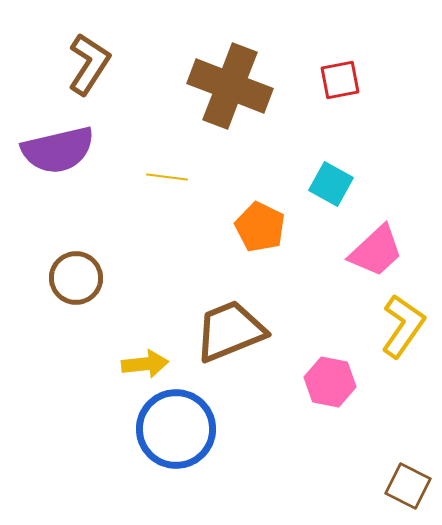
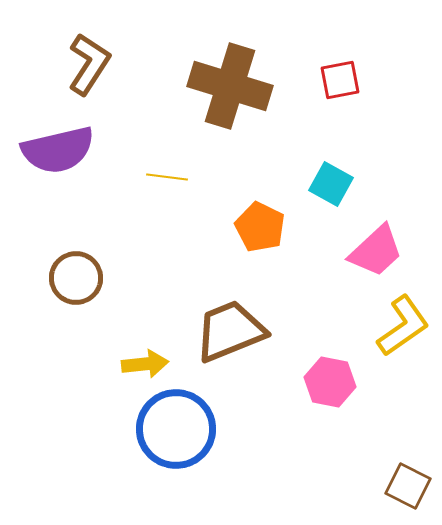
brown cross: rotated 4 degrees counterclockwise
yellow L-shape: rotated 20 degrees clockwise
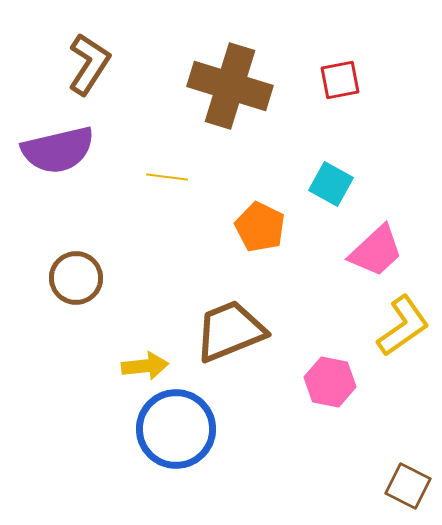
yellow arrow: moved 2 px down
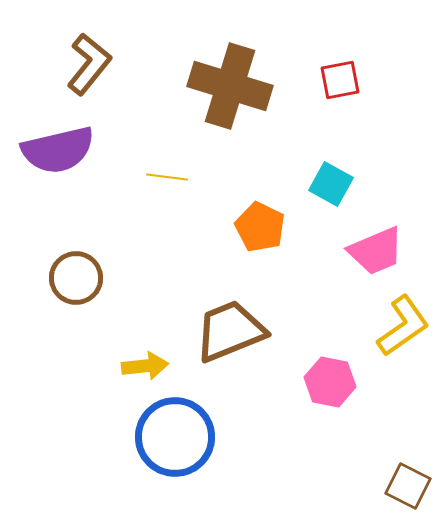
brown L-shape: rotated 6 degrees clockwise
pink trapezoid: rotated 20 degrees clockwise
blue circle: moved 1 px left, 8 px down
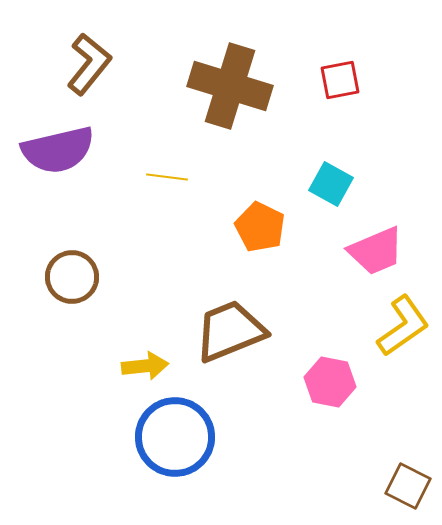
brown circle: moved 4 px left, 1 px up
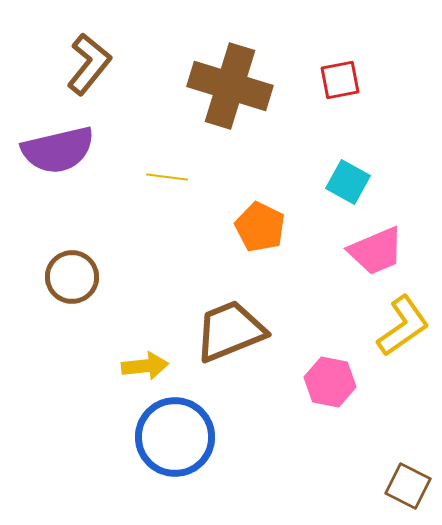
cyan square: moved 17 px right, 2 px up
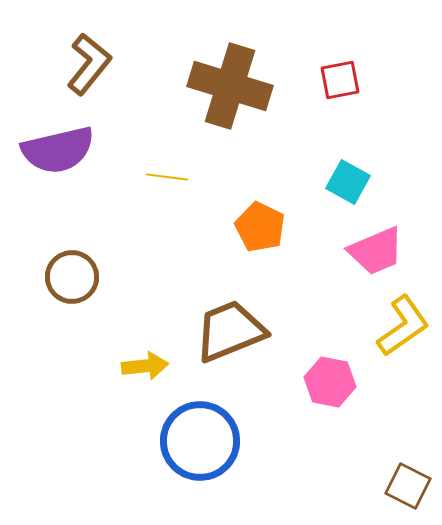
blue circle: moved 25 px right, 4 px down
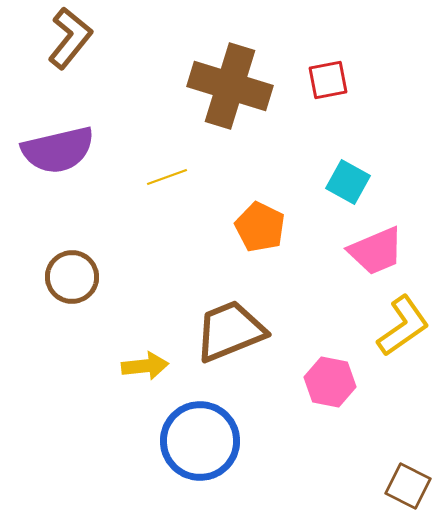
brown L-shape: moved 19 px left, 26 px up
red square: moved 12 px left
yellow line: rotated 27 degrees counterclockwise
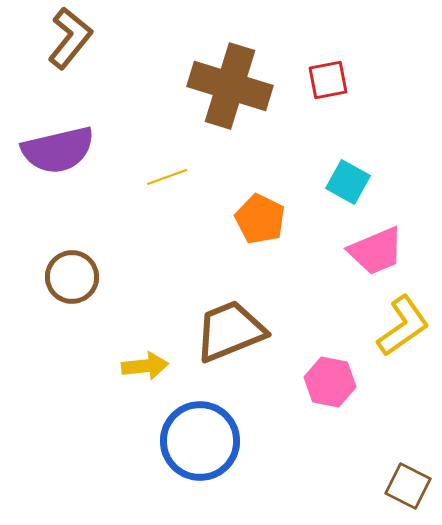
orange pentagon: moved 8 px up
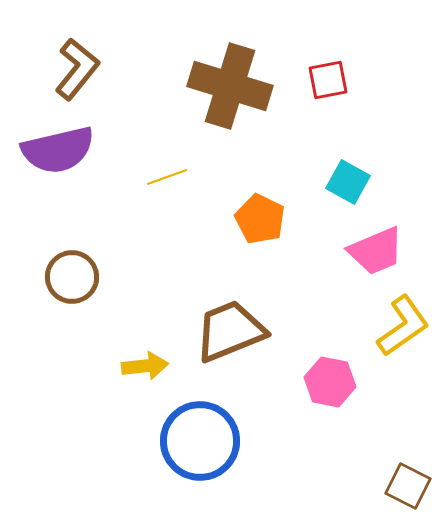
brown L-shape: moved 7 px right, 31 px down
